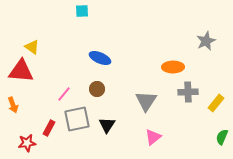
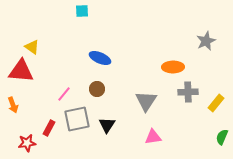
pink triangle: rotated 30 degrees clockwise
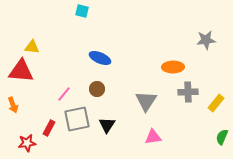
cyan square: rotated 16 degrees clockwise
gray star: moved 1 px up; rotated 18 degrees clockwise
yellow triangle: rotated 28 degrees counterclockwise
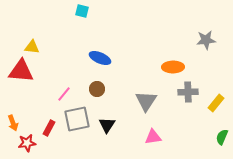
orange arrow: moved 18 px down
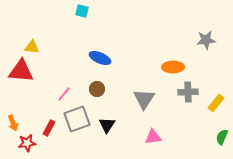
gray triangle: moved 2 px left, 2 px up
gray square: rotated 8 degrees counterclockwise
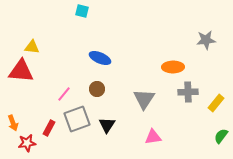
green semicircle: moved 1 px left, 1 px up; rotated 14 degrees clockwise
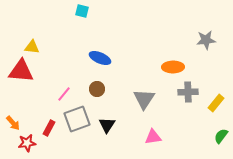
orange arrow: rotated 21 degrees counterclockwise
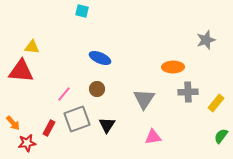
gray star: rotated 12 degrees counterclockwise
